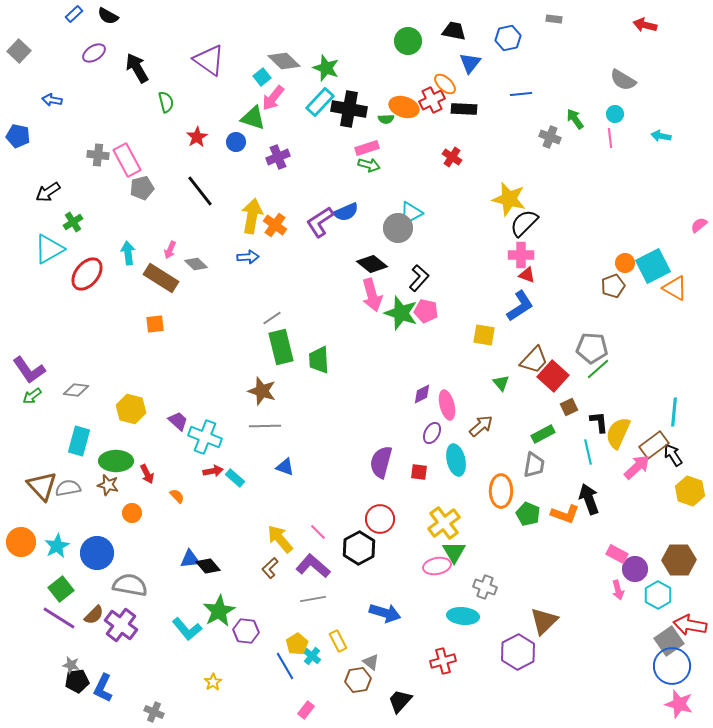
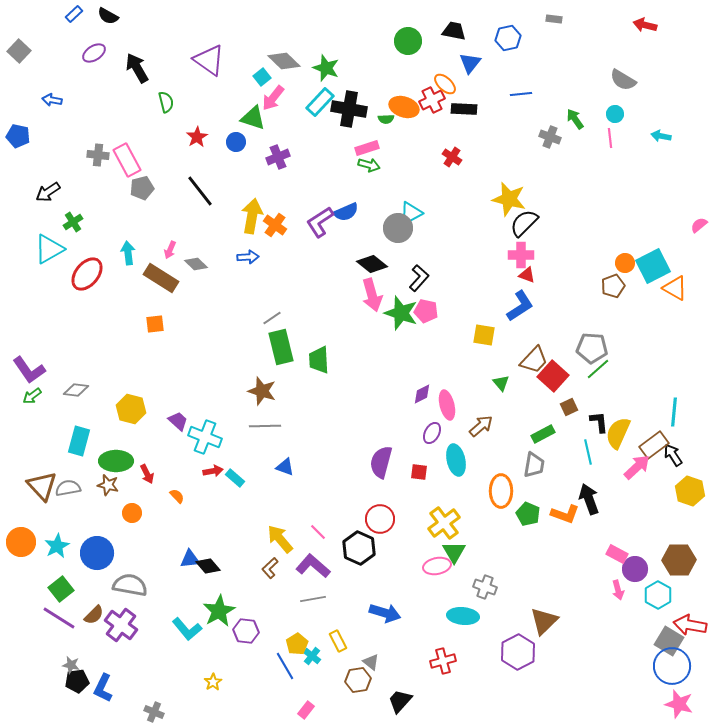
black hexagon at (359, 548): rotated 8 degrees counterclockwise
gray square at (669, 641): rotated 24 degrees counterclockwise
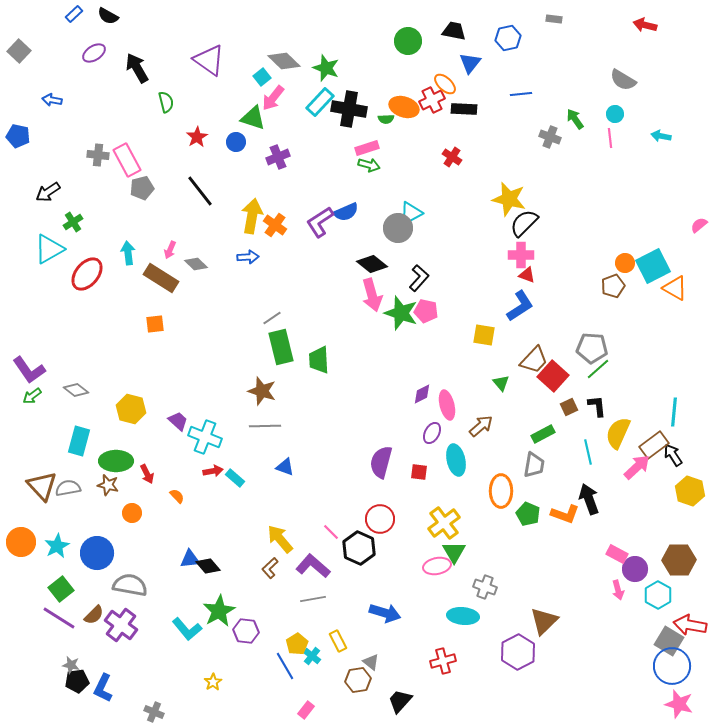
gray diamond at (76, 390): rotated 30 degrees clockwise
black L-shape at (599, 422): moved 2 px left, 16 px up
pink line at (318, 532): moved 13 px right
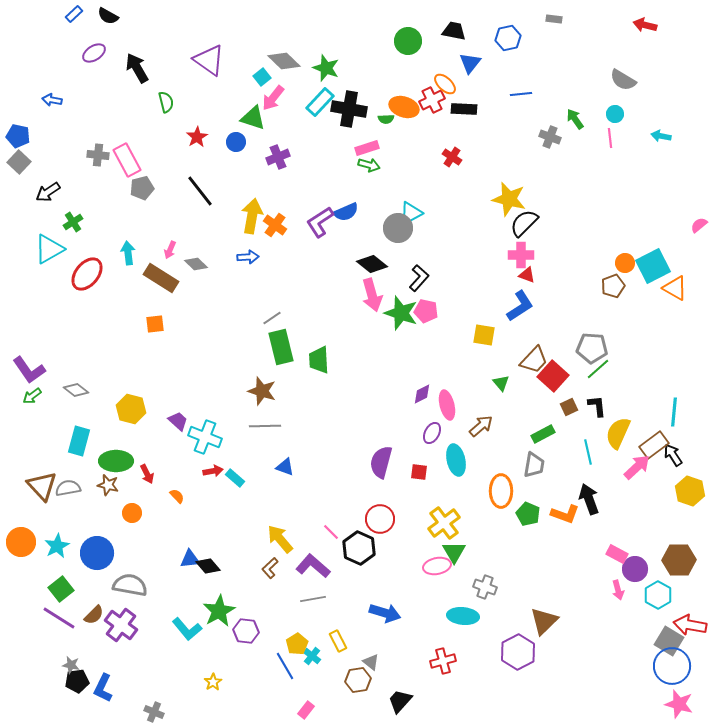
gray square at (19, 51): moved 111 px down
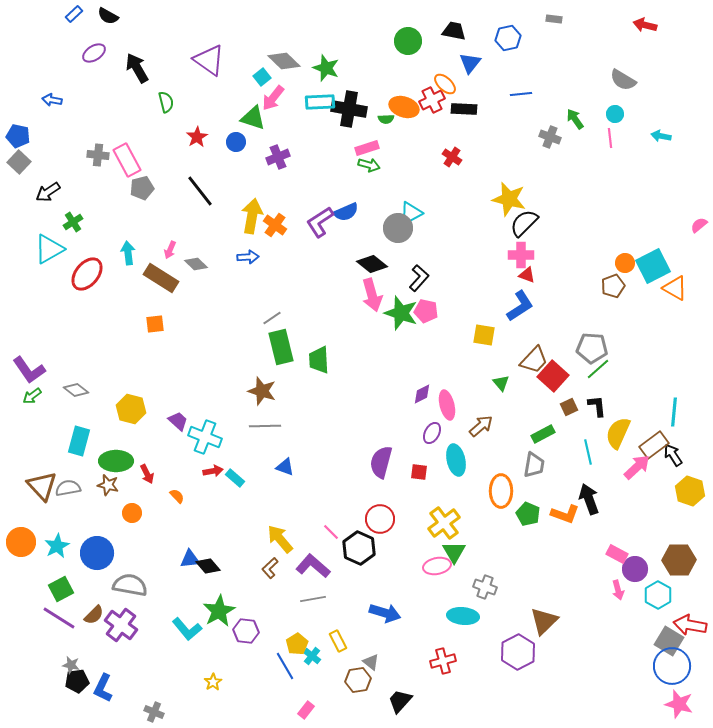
cyan rectangle at (320, 102): rotated 44 degrees clockwise
green square at (61, 589): rotated 10 degrees clockwise
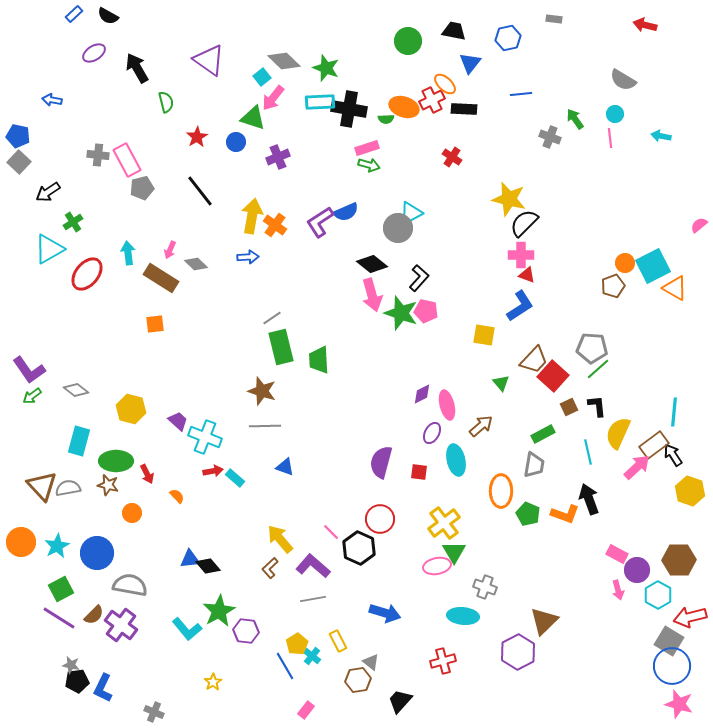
purple circle at (635, 569): moved 2 px right, 1 px down
red arrow at (690, 625): moved 8 px up; rotated 24 degrees counterclockwise
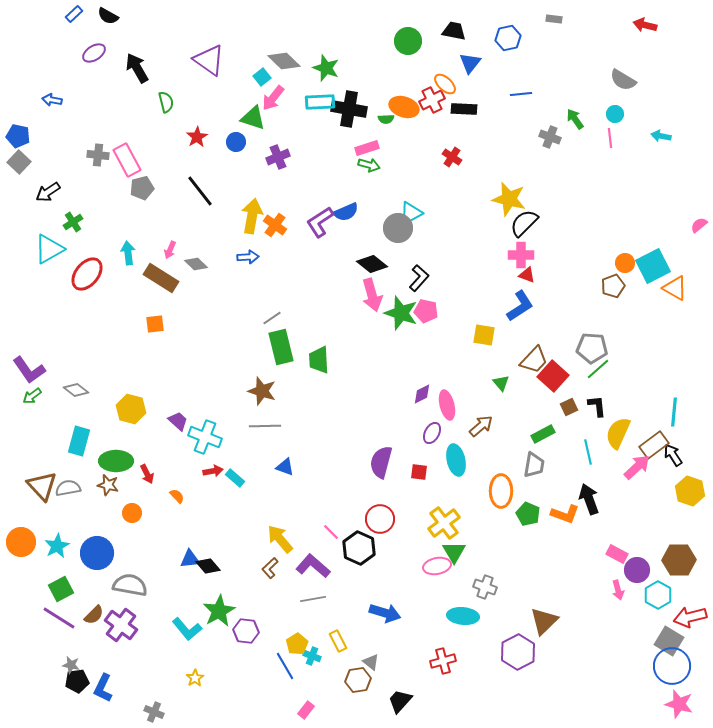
cyan cross at (312, 656): rotated 18 degrees counterclockwise
yellow star at (213, 682): moved 18 px left, 4 px up
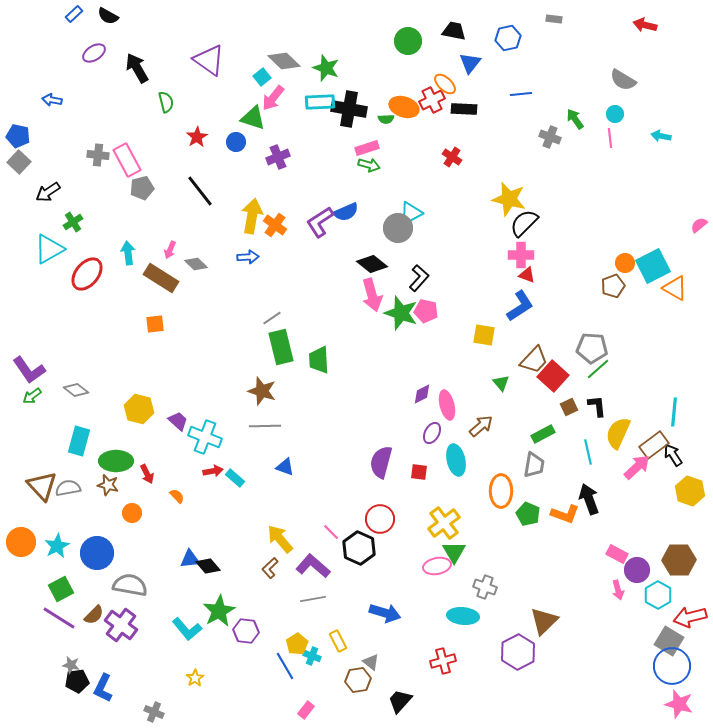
yellow hexagon at (131, 409): moved 8 px right
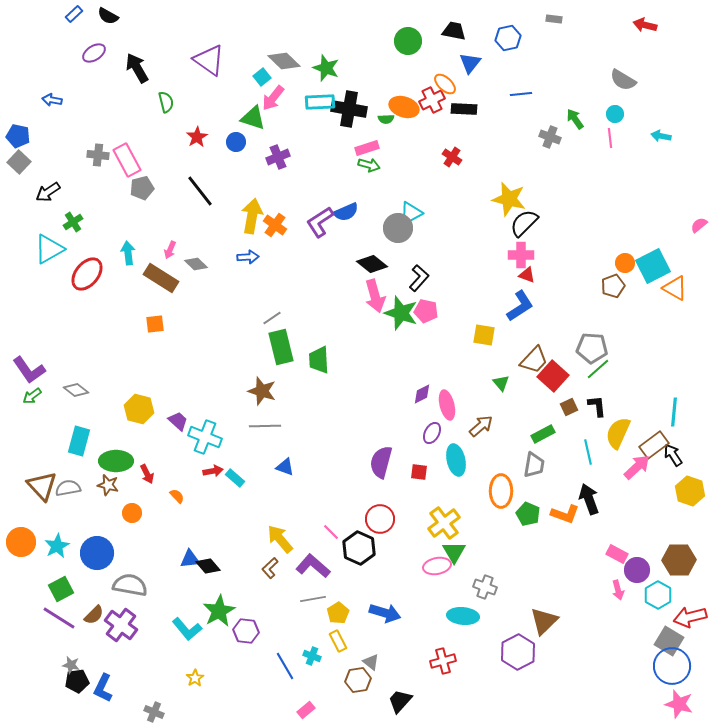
pink arrow at (372, 295): moved 3 px right, 1 px down
yellow pentagon at (297, 644): moved 41 px right, 31 px up
pink rectangle at (306, 710): rotated 12 degrees clockwise
